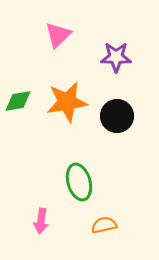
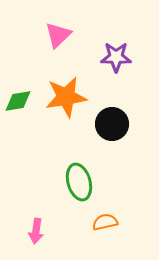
orange star: moved 1 px left, 5 px up
black circle: moved 5 px left, 8 px down
pink arrow: moved 5 px left, 10 px down
orange semicircle: moved 1 px right, 3 px up
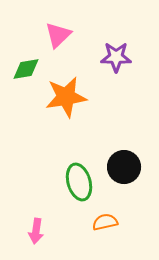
green diamond: moved 8 px right, 32 px up
black circle: moved 12 px right, 43 px down
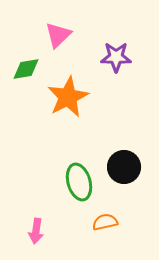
orange star: moved 2 px right; rotated 18 degrees counterclockwise
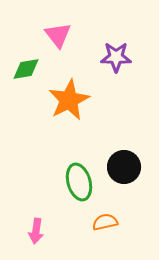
pink triangle: rotated 24 degrees counterclockwise
orange star: moved 1 px right, 3 px down
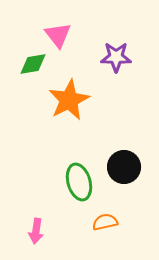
green diamond: moved 7 px right, 5 px up
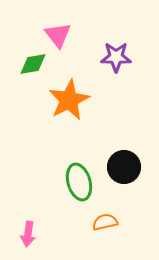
pink arrow: moved 8 px left, 3 px down
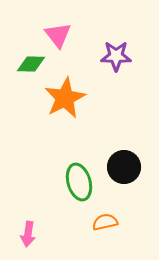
purple star: moved 1 px up
green diamond: moved 2 px left; rotated 12 degrees clockwise
orange star: moved 4 px left, 2 px up
